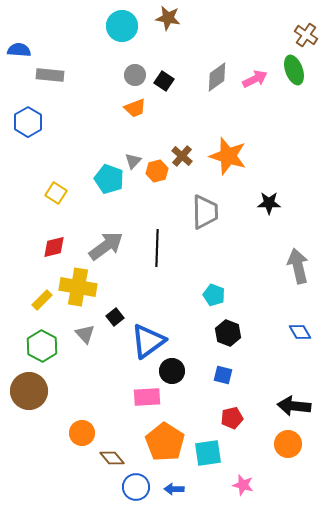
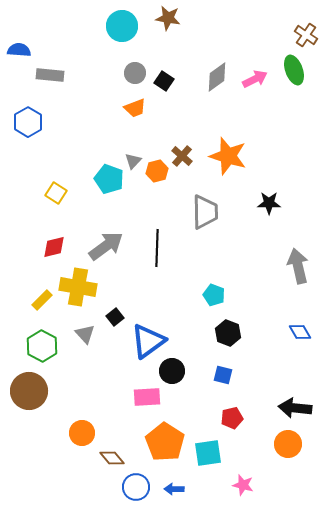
gray circle at (135, 75): moved 2 px up
black arrow at (294, 406): moved 1 px right, 2 px down
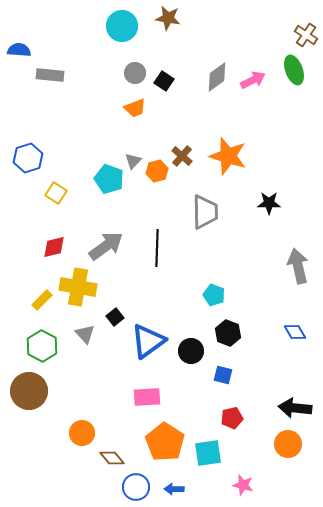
pink arrow at (255, 79): moved 2 px left, 1 px down
blue hexagon at (28, 122): moved 36 px down; rotated 12 degrees clockwise
blue diamond at (300, 332): moved 5 px left
black circle at (172, 371): moved 19 px right, 20 px up
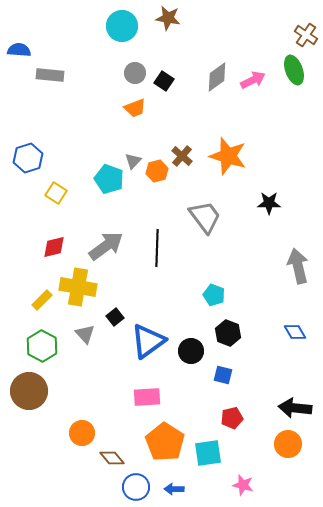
gray trapezoid at (205, 212): moved 5 px down; rotated 36 degrees counterclockwise
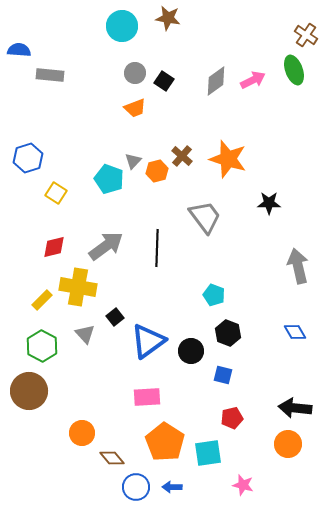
gray diamond at (217, 77): moved 1 px left, 4 px down
orange star at (228, 156): moved 3 px down
blue arrow at (174, 489): moved 2 px left, 2 px up
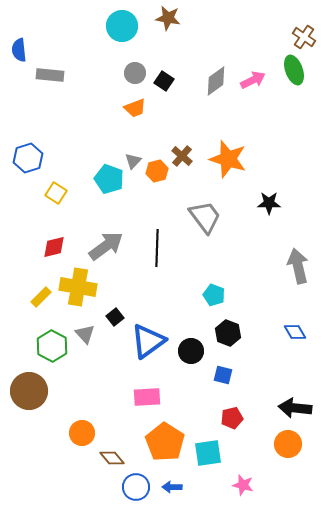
brown cross at (306, 35): moved 2 px left, 2 px down
blue semicircle at (19, 50): rotated 100 degrees counterclockwise
yellow rectangle at (42, 300): moved 1 px left, 3 px up
green hexagon at (42, 346): moved 10 px right
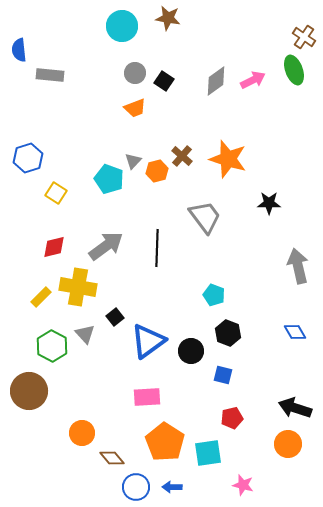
black arrow at (295, 408): rotated 12 degrees clockwise
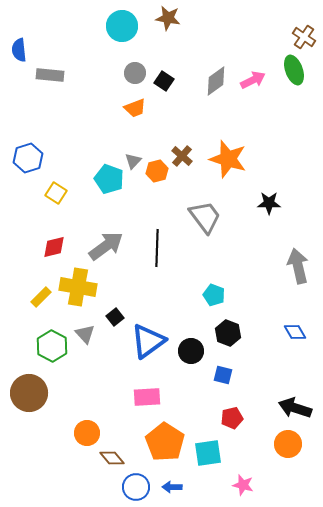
brown circle at (29, 391): moved 2 px down
orange circle at (82, 433): moved 5 px right
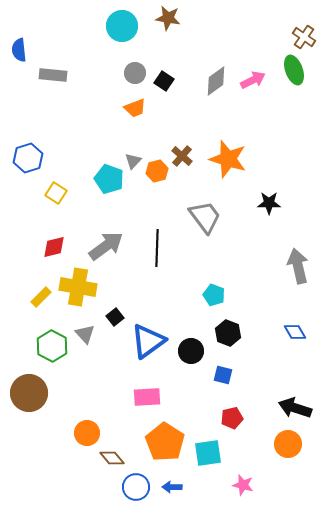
gray rectangle at (50, 75): moved 3 px right
